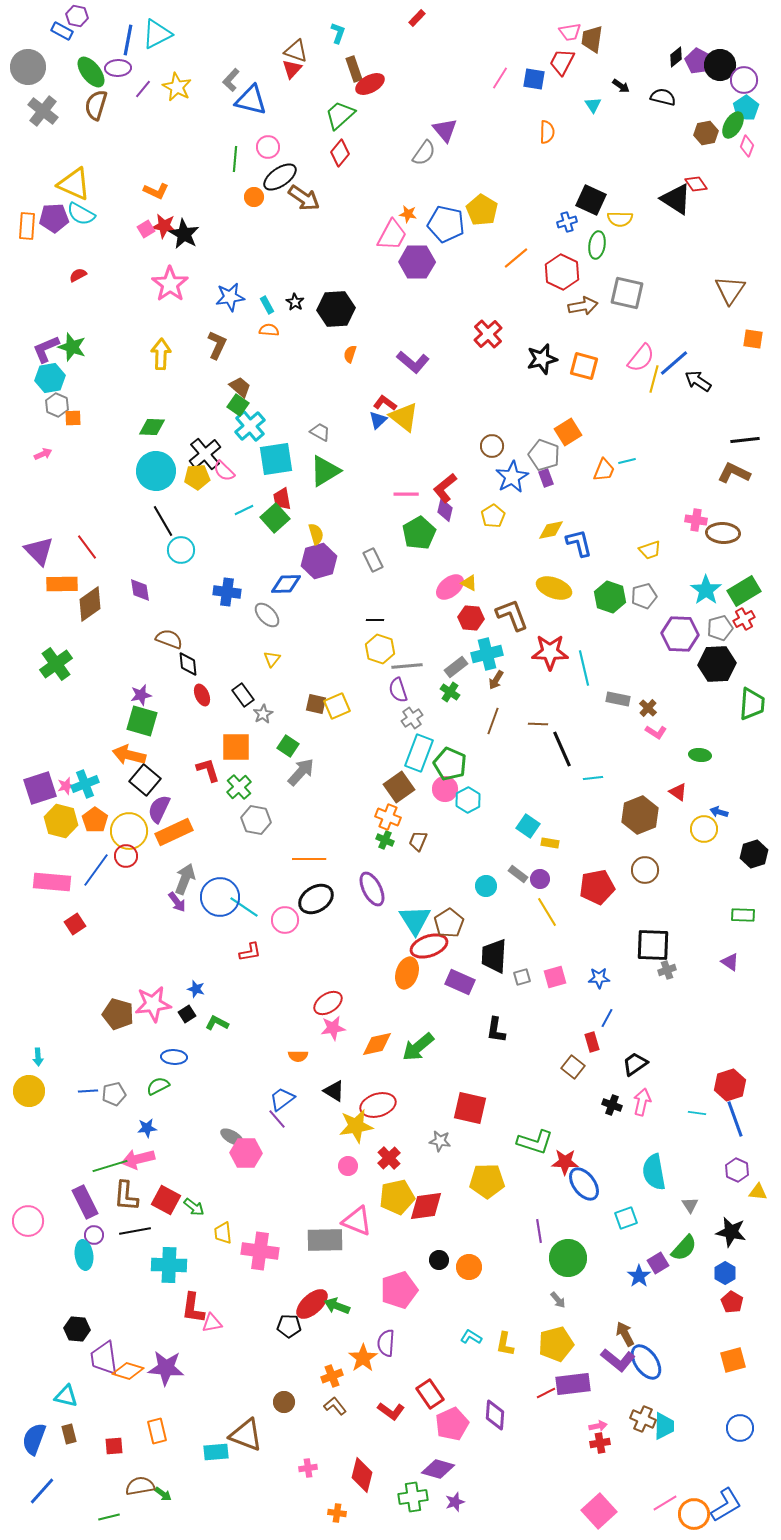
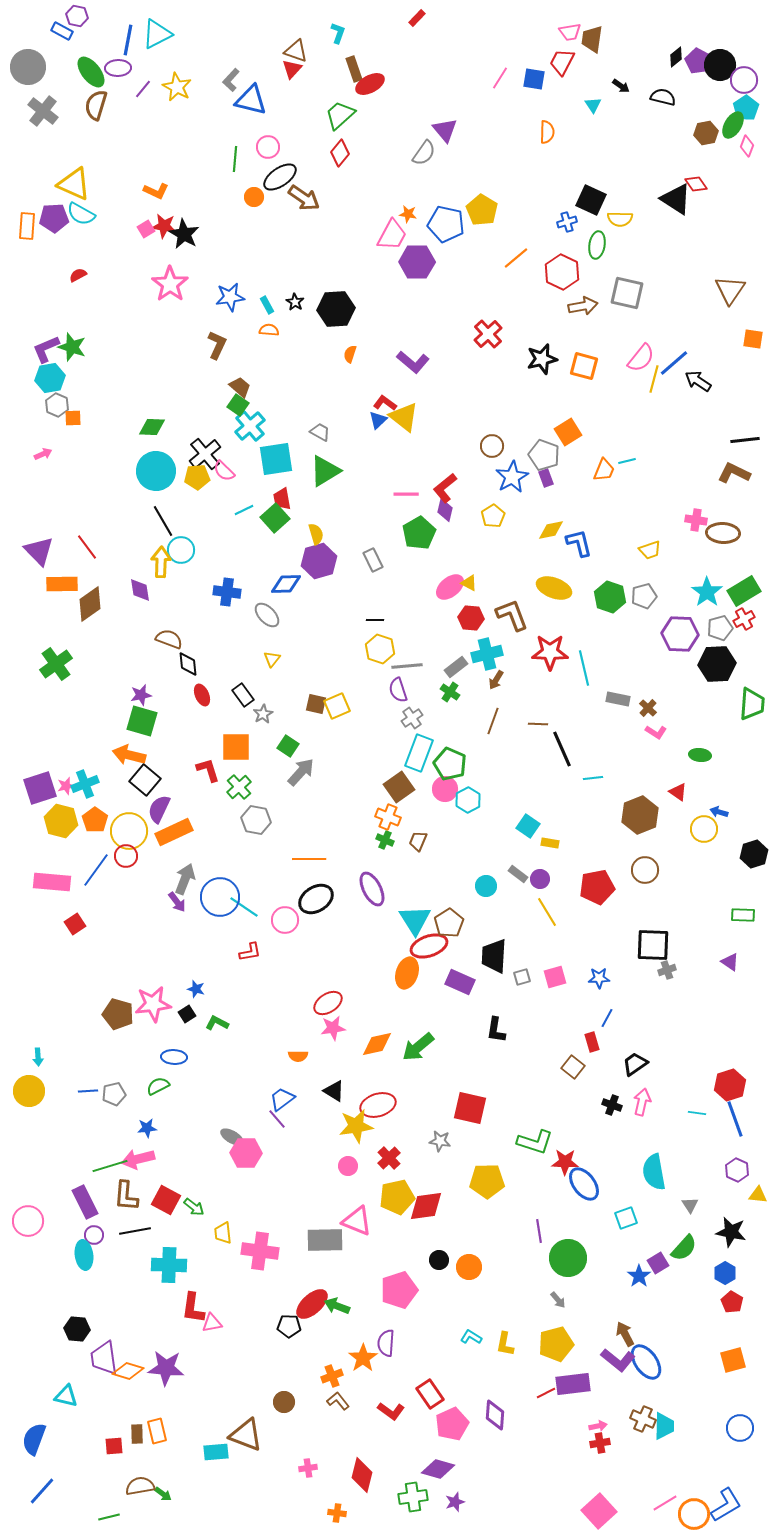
yellow arrow at (161, 354): moved 208 px down
cyan star at (706, 590): moved 1 px right, 2 px down
yellow triangle at (758, 1192): moved 3 px down
brown L-shape at (335, 1406): moved 3 px right, 5 px up
brown rectangle at (69, 1434): moved 68 px right; rotated 12 degrees clockwise
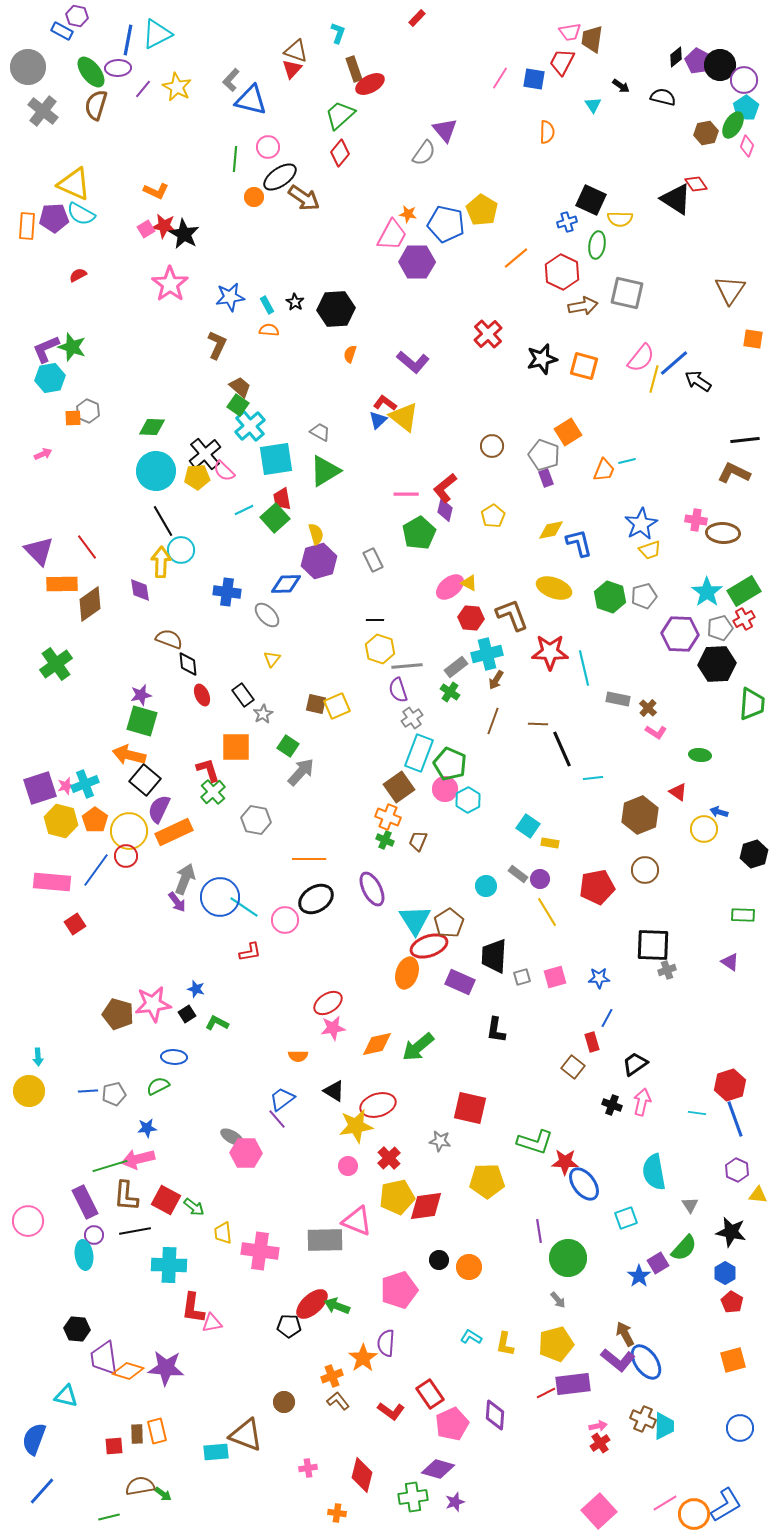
gray hexagon at (57, 405): moved 31 px right, 6 px down
blue star at (512, 477): moved 129 px right, 47 px down
green cross at (239, 787): moved 26 px left, 5 px down
red cross at (600, 1443): rotated 24 degrees counterclockwise
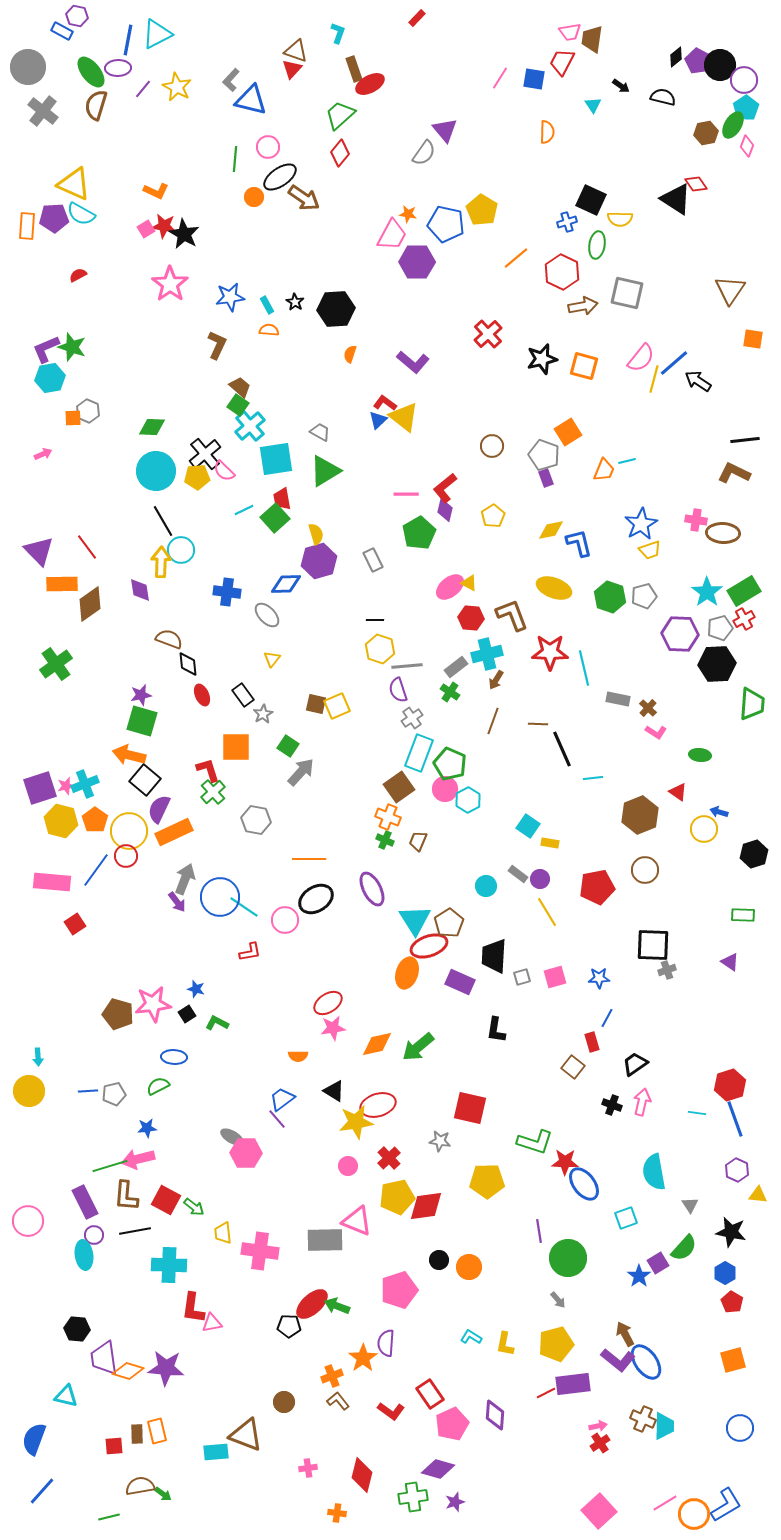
yellow star at (356, 1126): moved 4 px up
